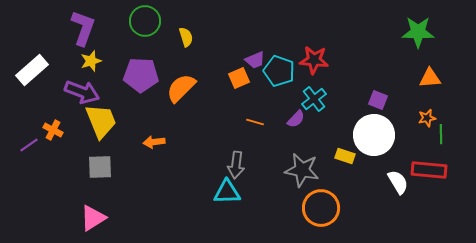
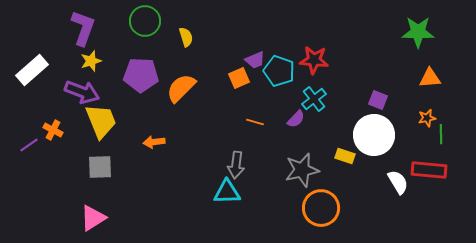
gray star: rotated 24 degrees counterclockwise
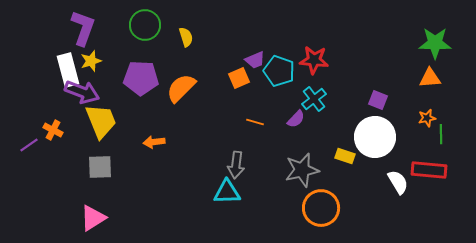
green circle: moved 4 px down
green star: moved 17 px right, 11 px down
white rectangle: moved 36 px right; rotated 64 degrees counterclockwise
purple pentagon: moved 3 px down
white circle: moved 1 px right, 2 px down
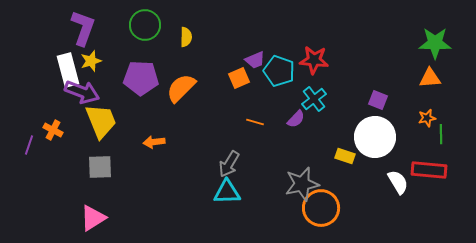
yellow semicircle: rotated 18 degrees clockwise
purple line: rotated 36 degrees counterclockwise
gray arrow: moved 7 px left, 1 px up; rotated 24 degrees clockwise
gray star: moved 14 px down
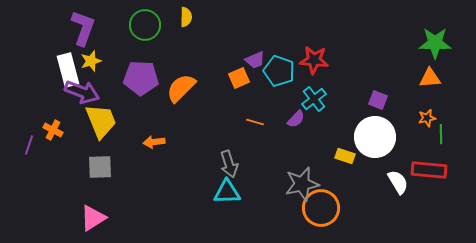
yellow semicircle: moved 20 px up
gray arrow: rotated 48 degrees counterclockwise
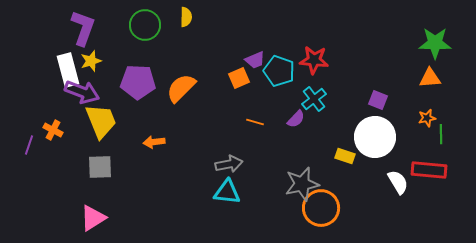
purple pentagon: moved 3 px left, 4 px down
gray arrow: rotated 84 degrees counterclockwise
cyan triangle: rotated 8 degrees clockwise
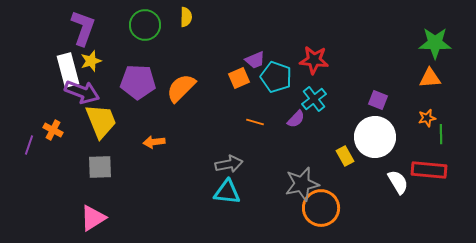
cyan pentagon: moved 3 px left, 6 px down
yellow rectangle: rotated 42 degrees clockwise
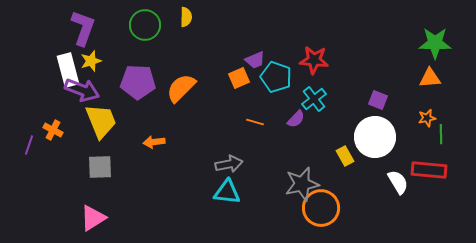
purple arrow: moved 2 px up
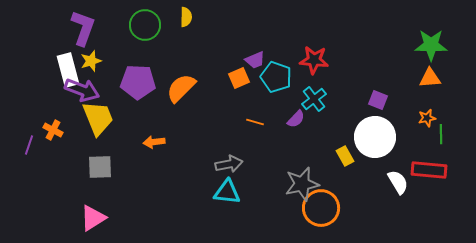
green star: moved 4 px left, 2 px down
yellow trapezoid: moved 3 px left, 3 px up
